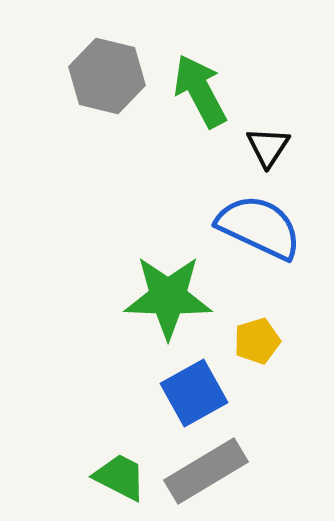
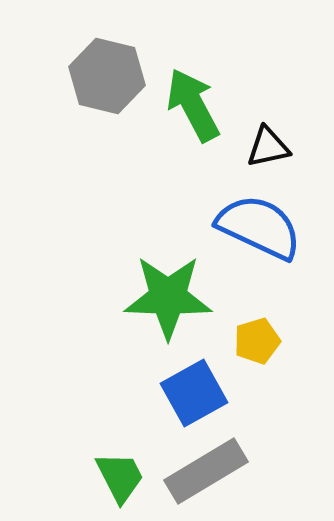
green arrow: moved 7 px left, 14 px down
black triangle: rotated 45 degrees clockwise
green trapezoid: rotated 36 degrees clockwise
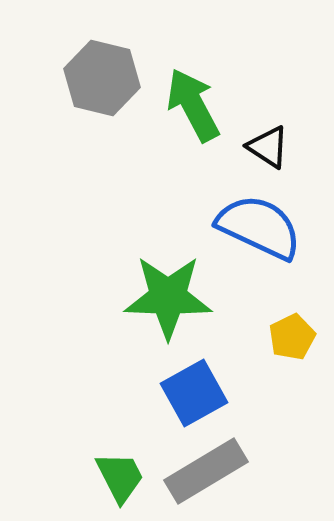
gray hexagon: moved 5 px left, 2 px down
black triangle: rotated 45 degrees clockwise
yellow pentagon: moved 35 px right, 4 px up; rotated 9 degrees counterclockwise
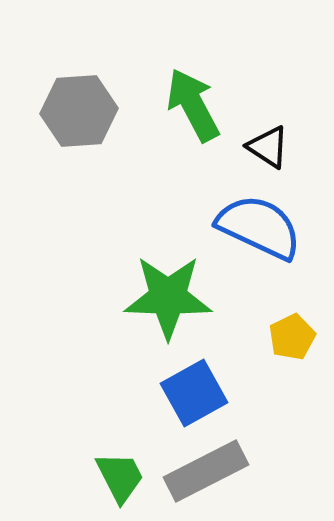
gray hexagon: moved 23 px left, 33 px down; rotated 18 degrees counterclockwise
gray rectangle: rotated 4 degrees clockwise
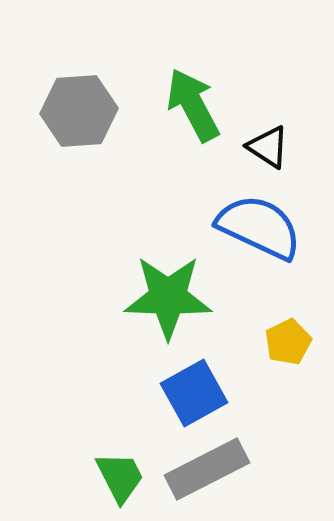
yellow pentagon: moved 4 px left, 5 px down
gray rectangle: moved 1 px right, 2 px up
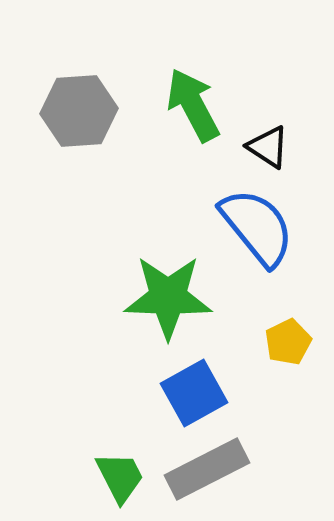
blue semicircle: moved 2 px left; rotated 26 degrees clockwise
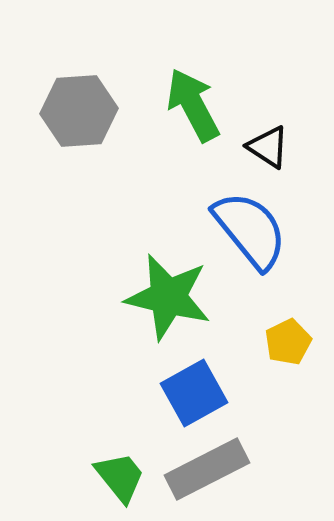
blue semicircle: moved 7 px left, 3 px down
green star: rotated 12 degrees clockwise
green trapezoid: rotated 12 degrees counterclockwise
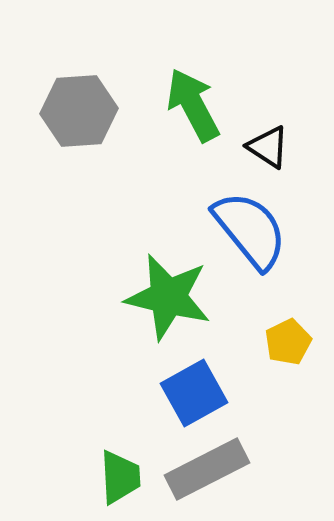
green trapezoid: rotated 36 degrees clockwise
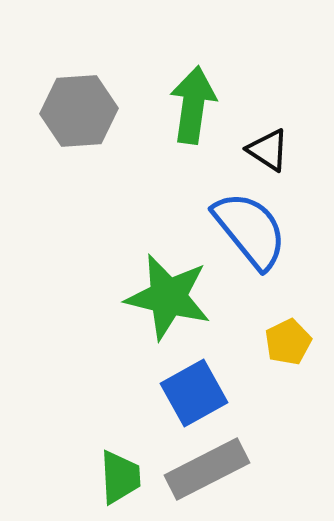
green arrow: rotated 36 degrees clockwise
black triangle: moved 3 px down
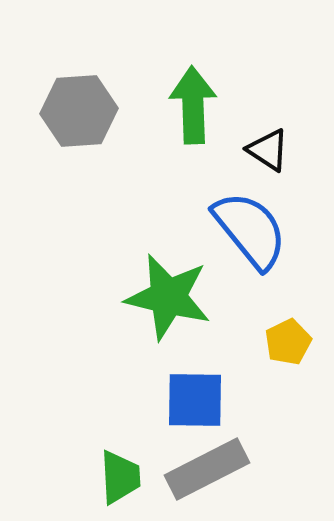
green arrow: rotated 10 degrees counterclockwise
blue square: moved 1 px right, 7 px down; rotated 30 degrees clockwise
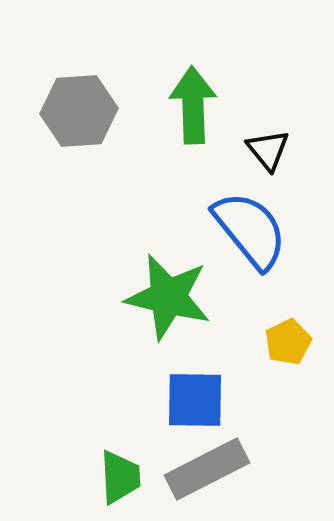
black triangle: rotated 18 degrees clockwise
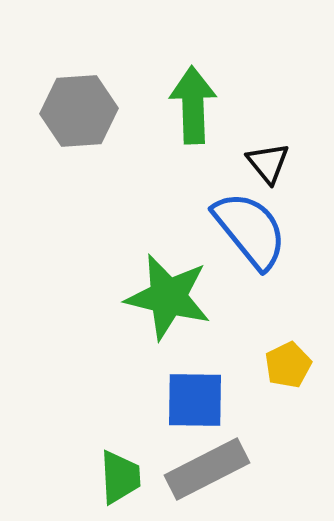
black triangle: moved 13 px down
yellow pentagon: moved 23 px down
